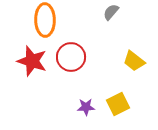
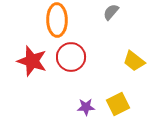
orange ellipse: moved 12 px right
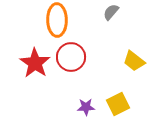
red star: moved 3 px right, 2 px down; rotated 16 degrees clockwise
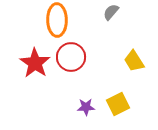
yellow trapezoid: rotated 20 degrees clockwise
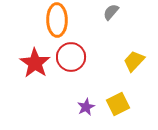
yellow trapezoid: rotated 75 degrees clockwise
purple star: rotated 24 degrees counterclockwise
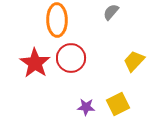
red circle: moved 1 px down
purple star: rotated 30 degrees clockwise
